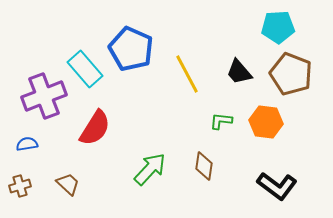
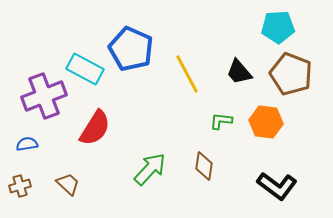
cyan rectangle: rotated 21 degrees counterclockwise
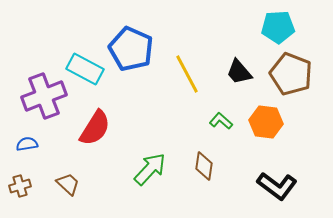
green L-shape: rotated 35 degrees clockwise
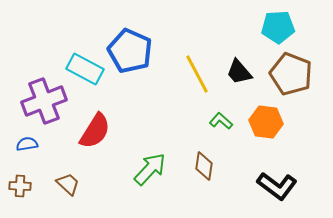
blue pentagon: moved 1 px left, 2 px down
yellow line: moved 10 px right
purple cross: moved 5 px down
red semicircle: moved 3 px down
brown cross: rotated 20 degrees clockwise
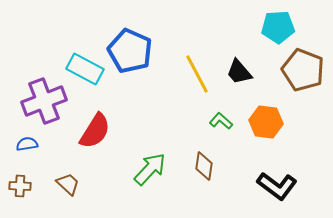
brown pentagon: moved 12 px right, 4 px up
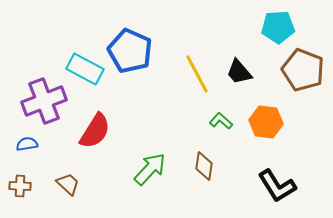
black L-shape: rotated 21 degrees clockwise
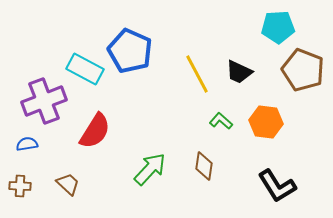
black trapezoid: rotated 24 degrees counterclockwise
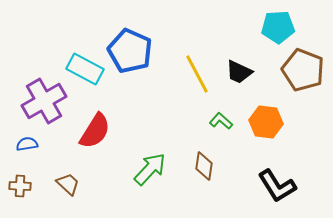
purple cross: rotated 9 degrees counterclockwise
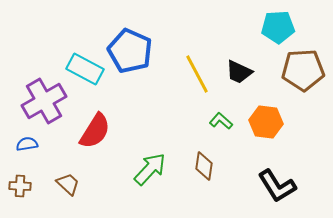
brown pentagon: rotated 24 degrees counterclockwise
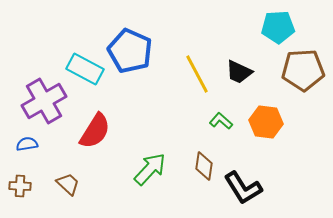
black L-shape: moved 34 px left, 2 px down
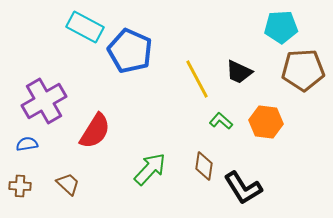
cyan pentagon: moved 3 px right
cyan rectangle: moved 42 px up
yellow line: moved 5 px down
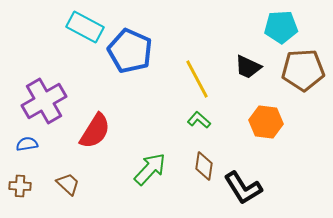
black trapezoid: moved 9 px right, 5 px up
green L-shape: moved 22 px left, 1 px up
